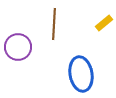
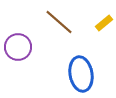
brown line: moved 5 px right, 2 px up; rotated 52 degrees counterclockwise
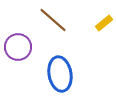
brown line: moved 6 px left, 2 px up
blue ellipse: moved 21 px left
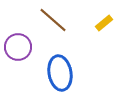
blue ellipse: moved 1 px up
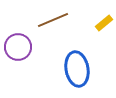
brown line: rotated 64 degrees counterclockwise
blue ellipse: moved 17 px right, 4 px up
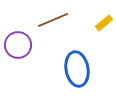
purple circle: moved 2 px up
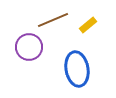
yellow rectangle: moved 16 px left, 2 px down
purple circle: moved 11 px right, 2 px down
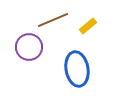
yellow rectangle: moved 1 px down
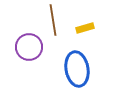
brown line: rotated 76 degrees counterclockwise
yellow rectangle: moved 3 px left, 2 px down; rotated 24 degrees clockwise
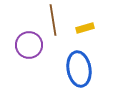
purple circle: moved 2 px up
blue ellipse: moved 2 px right
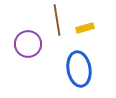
brown line: moved 4 px right
purple circle: moved 1 px left, 1 px up
